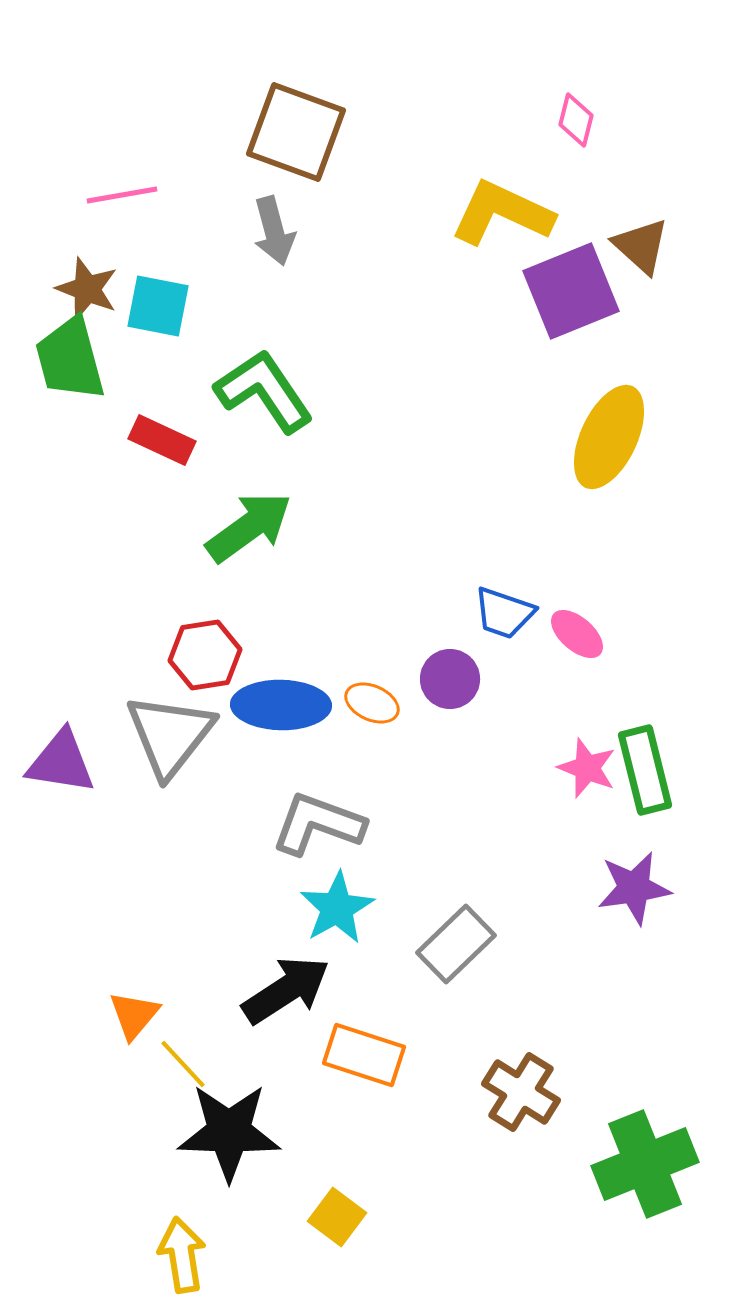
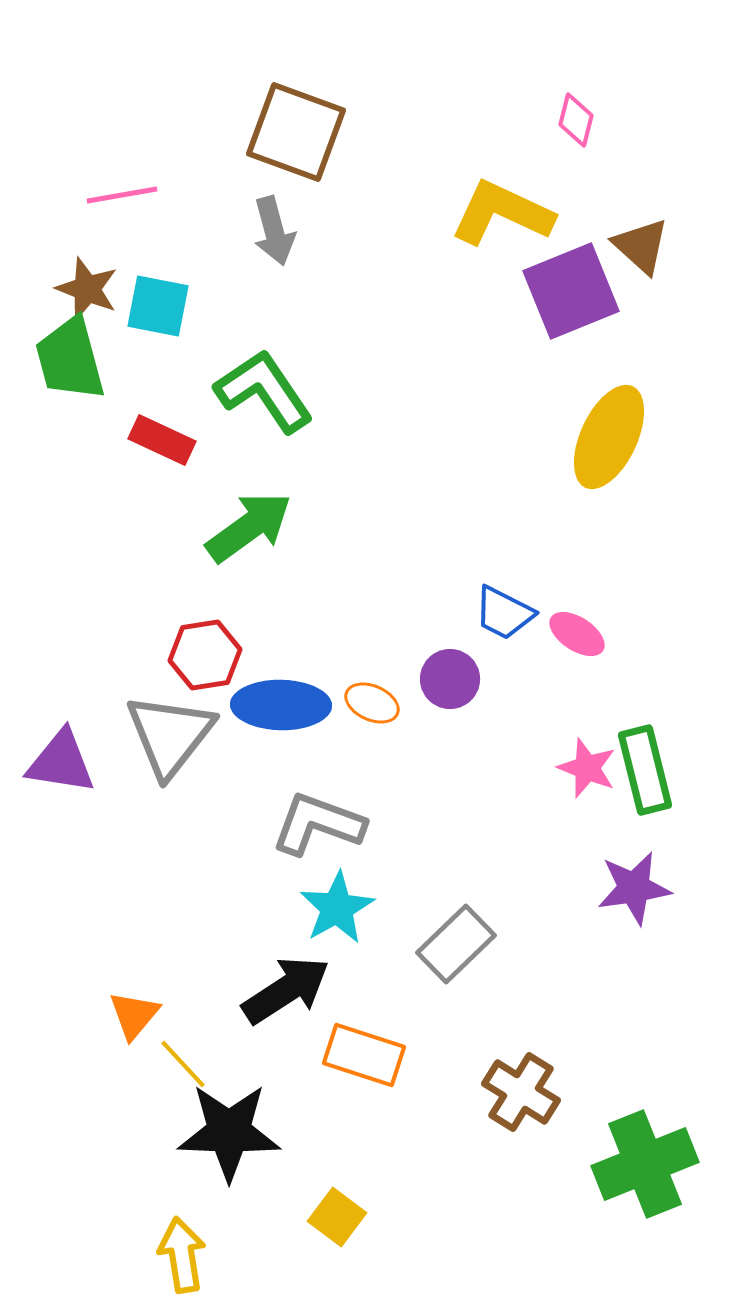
blue trapezoid: rotated 8 degrees clockwise
pink ellipse: rotated 8 degrees counterclockwise
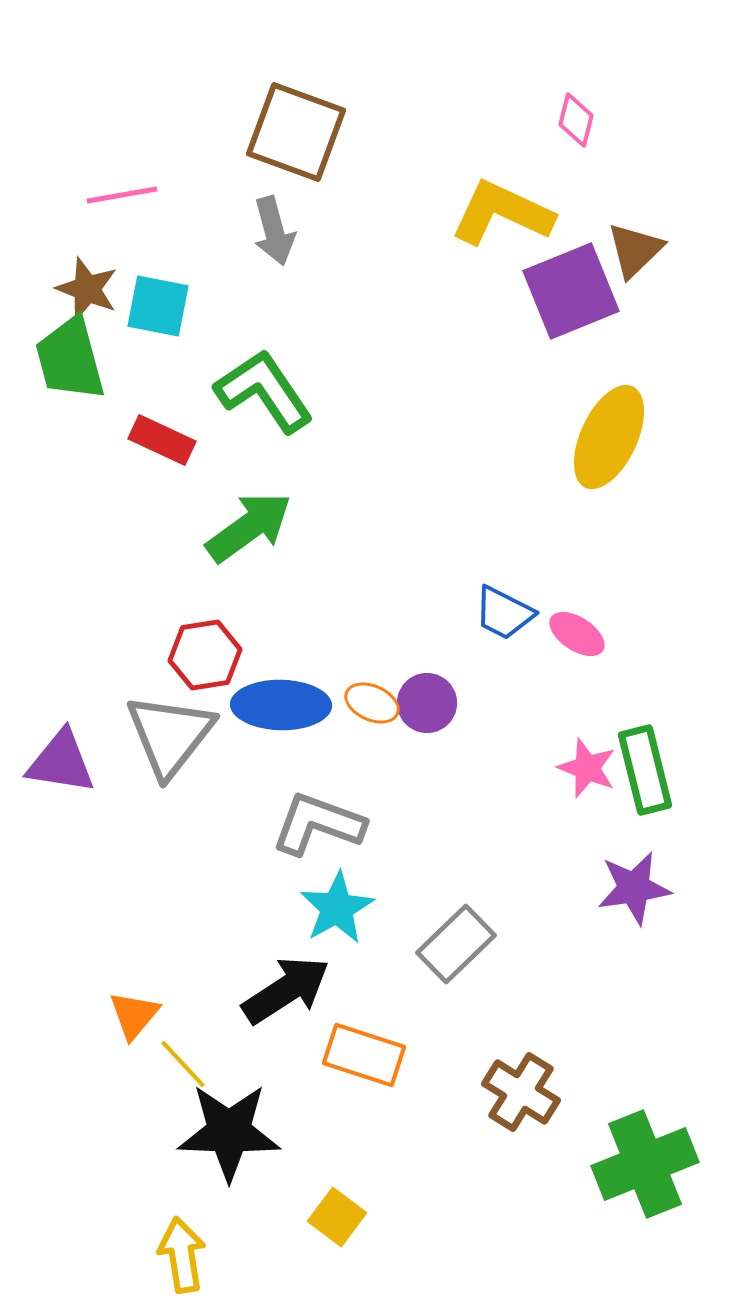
brown triangle: moved 6 px left, 4 px down; rotated 34 degrees clockwise
purple circle: moved 23 px left, 24 px down
